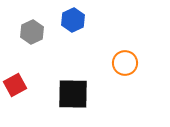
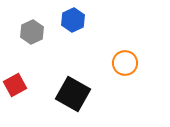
black square: rotated 28 degrees clockwise
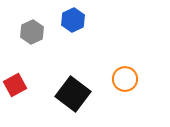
orange circle: moved 16 px down
black square: rotated 8 degrees clockwise
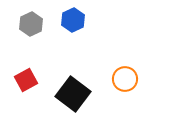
gray hexagon: moved 1 px left, 8 px up
red square: moved 11 px right, 5 px up
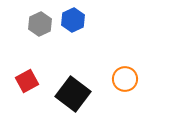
gray hexagon: moved 9 px right
red square: moved 1 px right, 1 px down
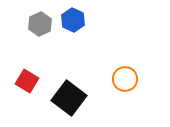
blue hexagon: rotated 10 degrees counterclockwise
red square: rotated 30 degrees counterclockwise
black square: moved 4 px left, 4 px down
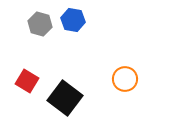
blue hexagon: rotated 15 degrees counterclockwise
gray hexagon: rotated 20 degrees counterclockwise
black square: moved 4 px left
